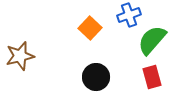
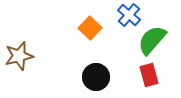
blue cross: rotated 30 degrees counterclockwise
brown star: moved 1 px left
red rectangle: moved 3 px left, 2 px up
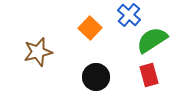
green semicircle: rotated 16 degrees clockwise
brown star: moved 19 px right, 4 px up
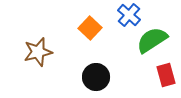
red rectangle: moved 17 px right
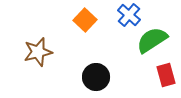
orange square: moved 5 px left, 8 px up
